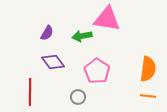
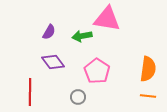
purple semicircle: moved 2 px right, 1 px up
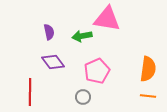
purple semicircle: rotated 42 degrees counterclockwise
pink pentagon: rotated 15 degrees clockwise
gray circle: moved 5 px right
